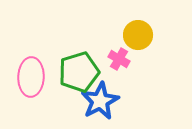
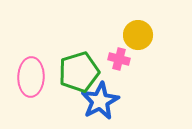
pink cross: rotated 15 degrees counterclockwise
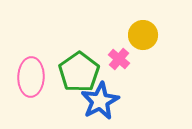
yellow circle: moved 5 px right
pink cross: rotated 25 degrees clockwise
green pentagon: rotated 18 degrees counterclockwise
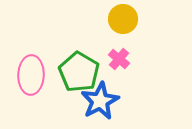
yellow circle: moved 20 px left, 16 px up
green pentagon: rotated 6 degrees counterclockwise
pink ellipse: moved 2 px up
